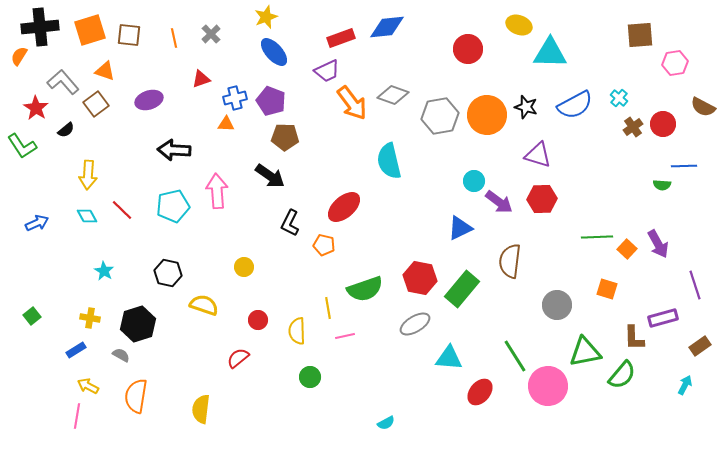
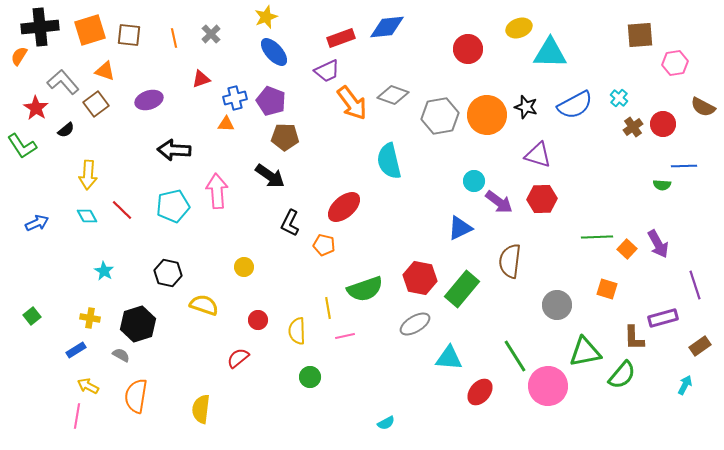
yellow ellipse at (519, 25): moved 3 px down; rotated 40 degrees counterclockwise
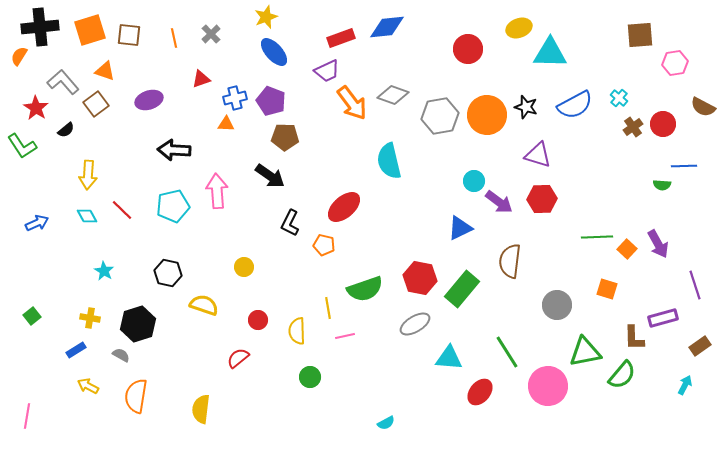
green line at (515, 356): moved 8 px left, 4 px up
pink line at (77, 416): moved 50 px left
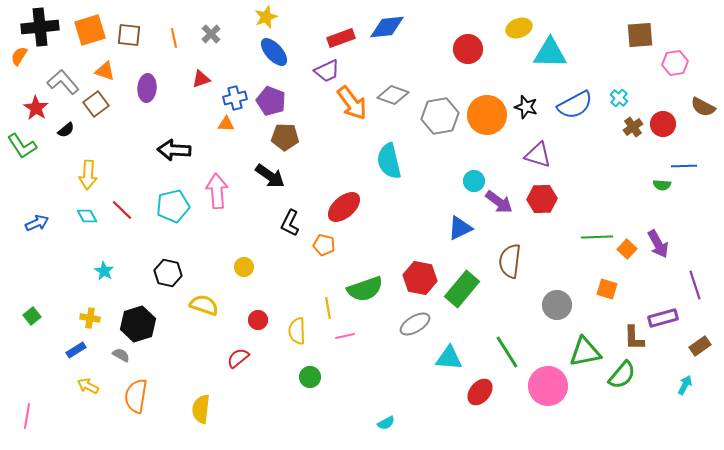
purple ellipse at (149, 100): moved 2 px left, 12 px up; rotated 68 degrees counterclockwise
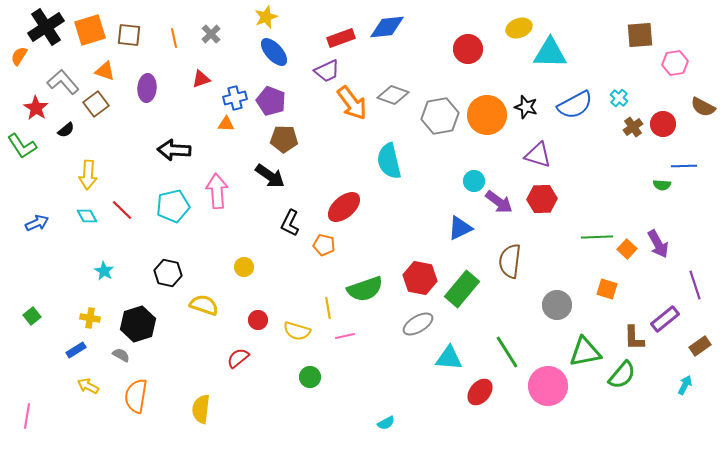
black cross at (40, 27): moved 6 px right; rotated 27 degrees counterclockwise
brown pentagon at (285, 137): moved 1 px left, 2 px down
purple rectangle at (663, 318): moved 2 px right, 1 px down; rotated 24 degrees counterclockwise
gray ellipse at (415, 324): moved 3 px right
yellow semicircle at (297, 331): rotated 72 degrees counterclockwise
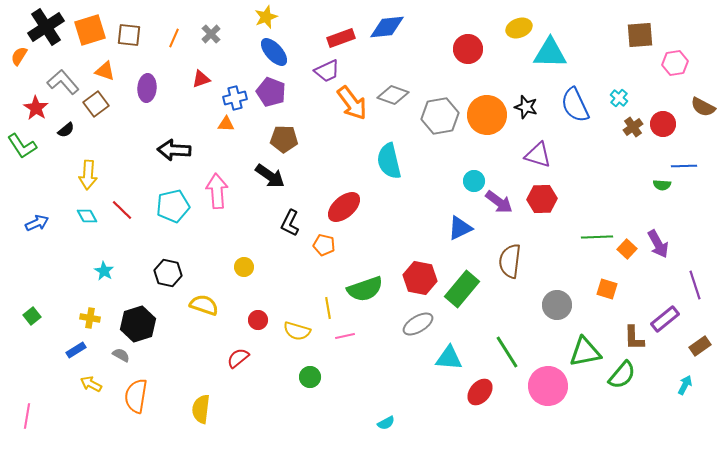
orange line at (174, 38): rotated 36 degrees clockwise
purple pentagon at (271, 101): moved 9 px up
blue semicircle at (575, 105): rotated 93 degrees clockwise
yellow arrow at (88, 386): moved 3 px right, 2 px up
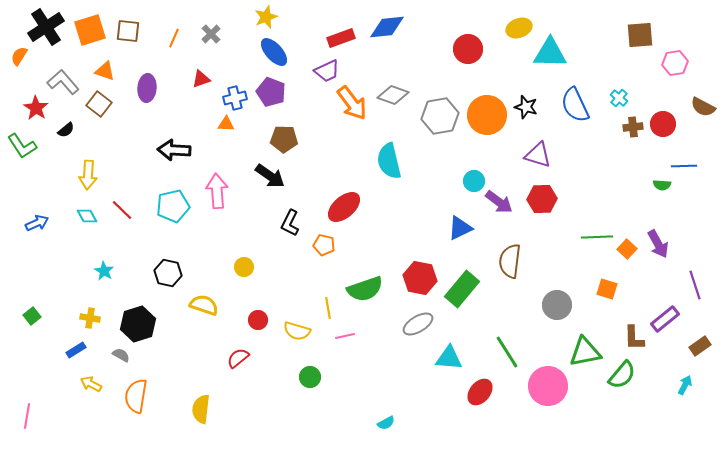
brown square at (129, 35): moved 1 px left, 4 px up
brown square at (96, 104): moved 3 px right; rotated 15 degrees counterclockwise
brown cross at (633, 127): rotated 30 degrees clockwise
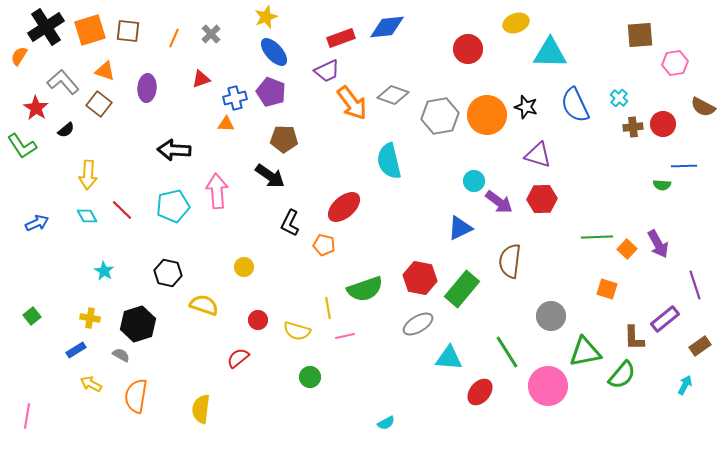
yellow ellipse at (519, 28): moved 3 px left, 5 px up
gray circle at (557, 305): moved 6 px left, 11 px down
